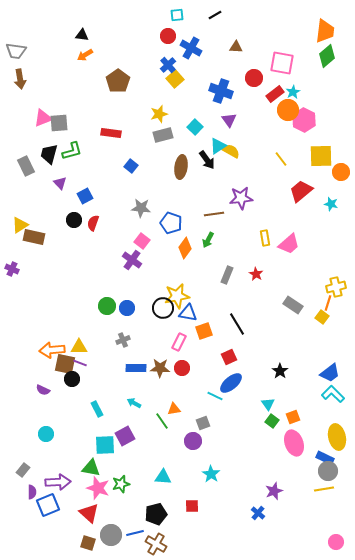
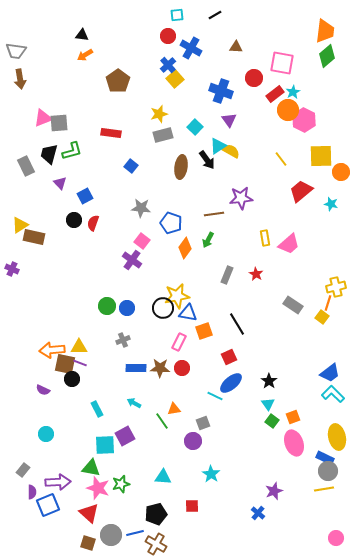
black star at (280, 371): moved 11 px left, 10 px down
pink circle at (336, 542): moved 4 px up
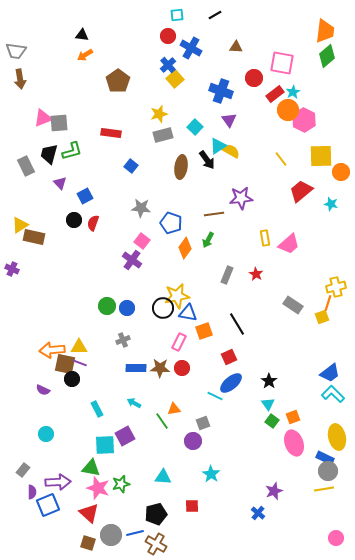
yellow square at (322, 317): rotated 32 degrees clockwise
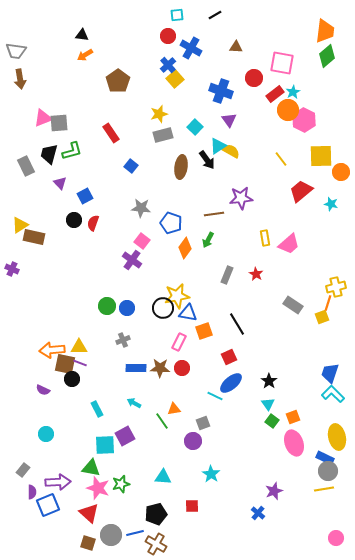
red rectangle at (111, 133): rotated 48 degrees clockwise
blue trapezoid at (330, 373): rotated 145 degrees clockwise
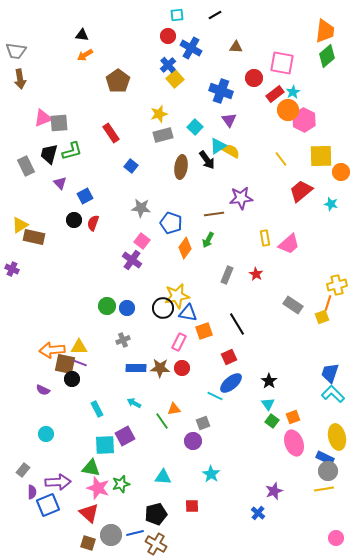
yellow cross at (336, 287): moved 1 px right, 2 px up
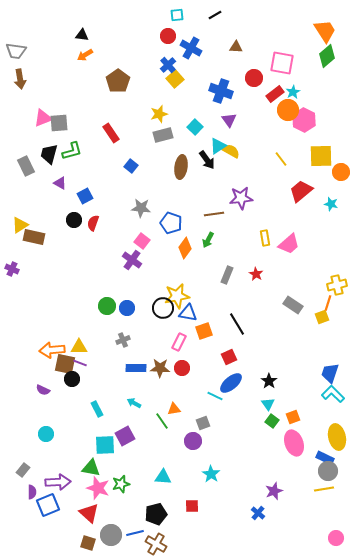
orange trapezoid at (325, 31): rotated 40 degrees counterclockwise
purple triangle at (60, 183): rotated 16 degrees counterclockwise
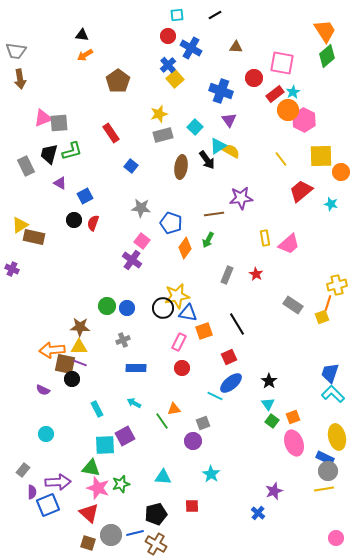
brown star at (160, 368): moved 80 px left, 41 px up
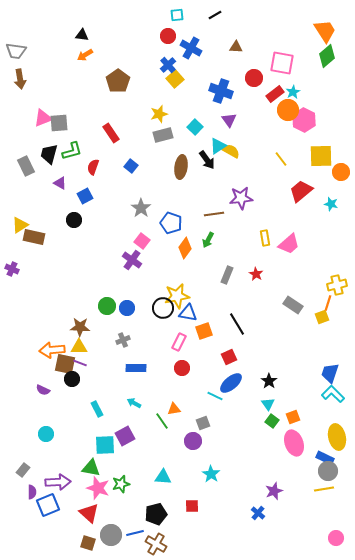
gray star at (141, 208): rotated 30 degrees clockwise
red semicircle at (93, 223): moved 56 px up
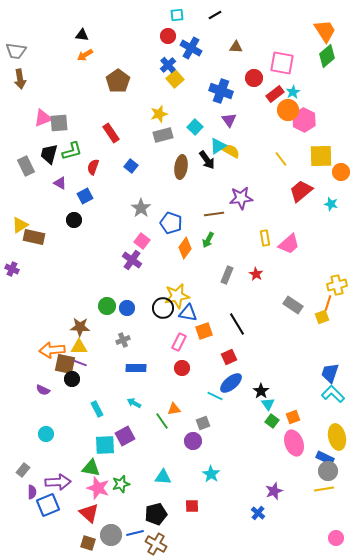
black star at (269, 381): moved 8 px left, 10 px down
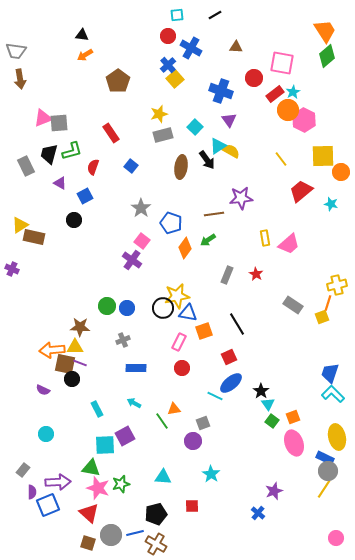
yellow square at (321, 156): moved 2 px right
green arrow at (208, 240): rotated 28 degrees clockwise
yellow triangle at (79, 347): moved 4 px left
yellow line at (324, 489): rotated 48 degrees counterclockwise
